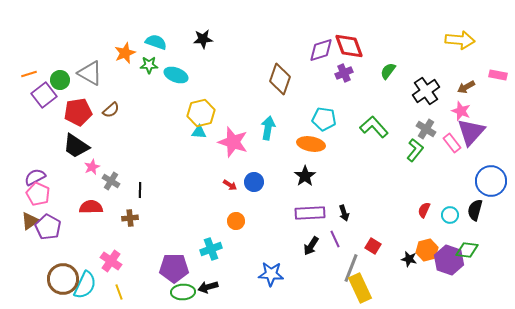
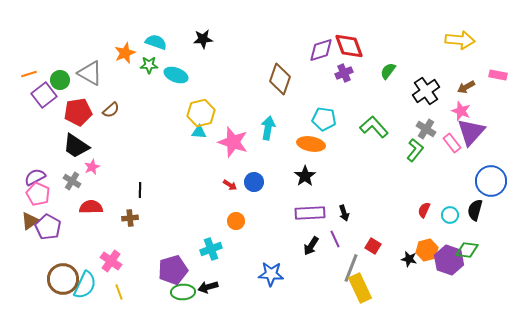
gray cross at (111, 181): moved 39 px left
purple pentagon at (174, 268): moved 1 px left, 2 px down; rotated 16 degrees counterclockwise
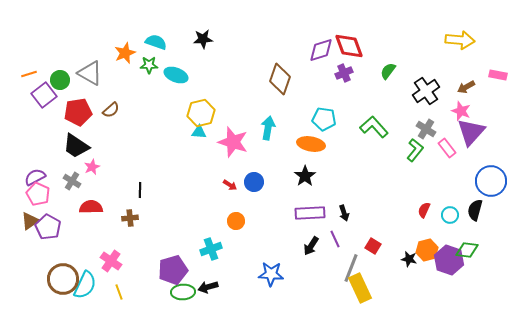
pink rectangle at (452, 143): moved 5 px left, 5 px down
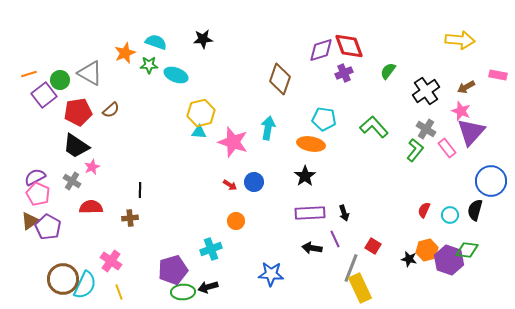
black arrow at (311, 246): moved 1 px right, 2 px down; rotated 66 degrees clockwise
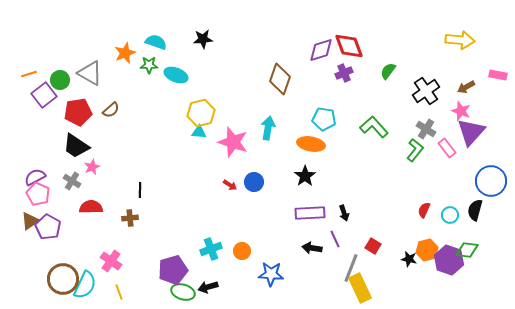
orange circle at (236, 221): moved 6 px right, 30 px down
green ellipse at (183, 292): rotated 20 degrees clockwise
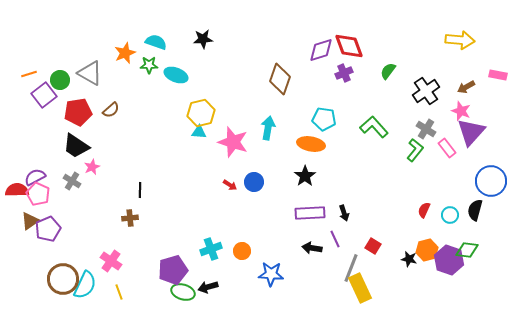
red semicircle at (91, 207): moved 74 px left, 17 px up
purple pentagon at (48, 227): moved 2 px down; rotated 20 degrees clockwise
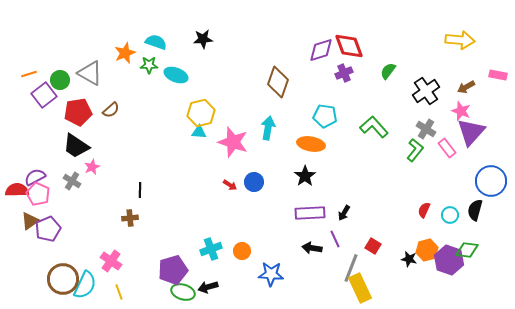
brown diamond at (280, 79): moved 2 px left, 3 px down
cyan pentagon at (324, 119): moved 1 px right, 3 px up
black arrow at (344, 213): rotated 49 degrees clockwise
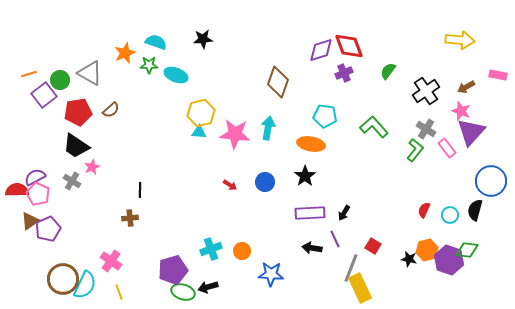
pink star at (233, 142): moved 2 px right, 8 px up; rotated 12 degrees counterclockwise
blue circle at (254, 182): moved 11 px right
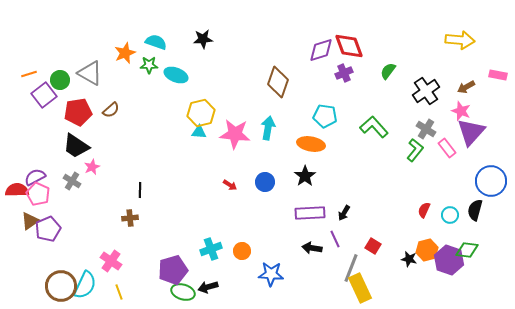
brown circle at (63, 279): moved 2 px left, 7 px down
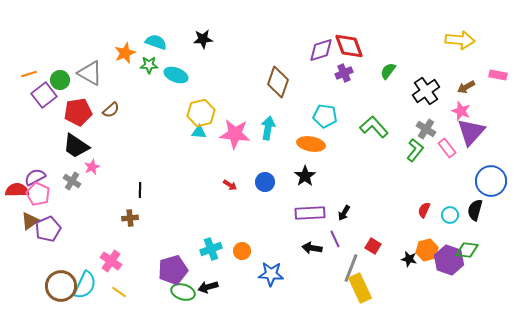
yellow line at (119, 292): rotated 35 degrees counterclockwise
